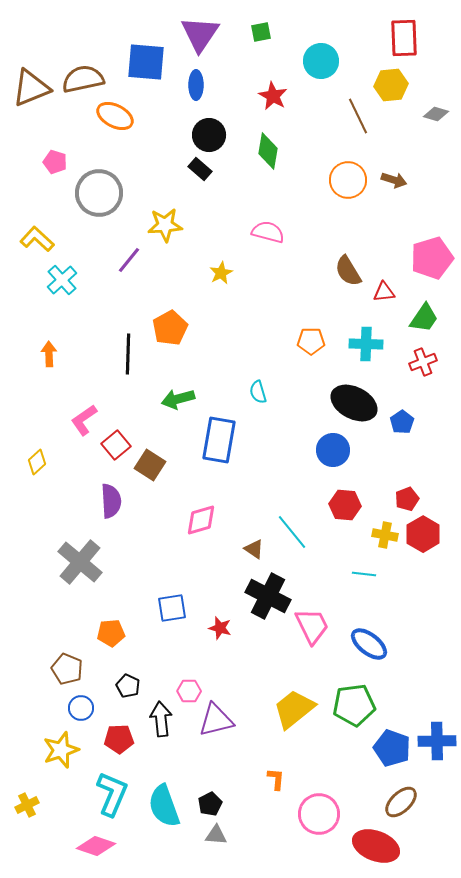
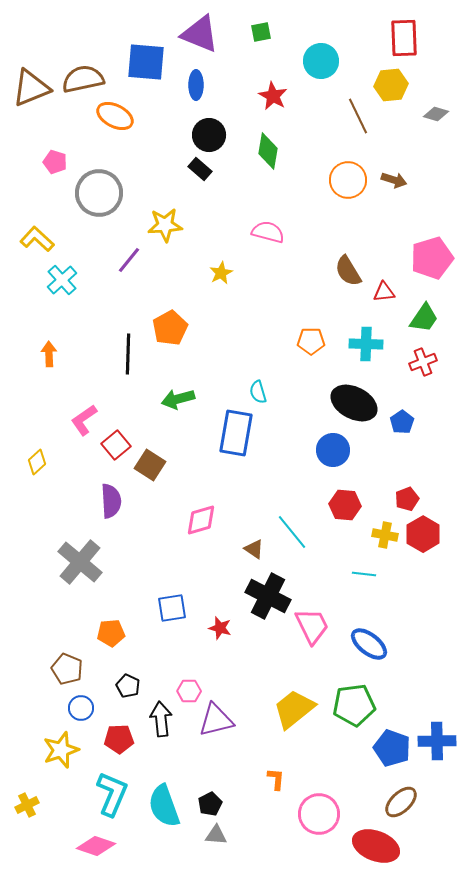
purple triangle at (200, 34): rotated 42 degrees counterclockwise
blue rectangle at (219, 440): moved 17 px right, 7 px up
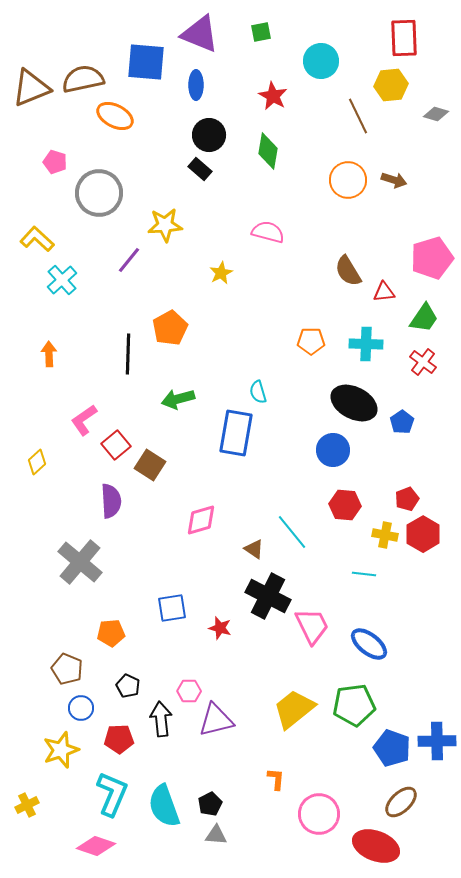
red cross at (423, 362): rotated 32 degrees counterclockwise
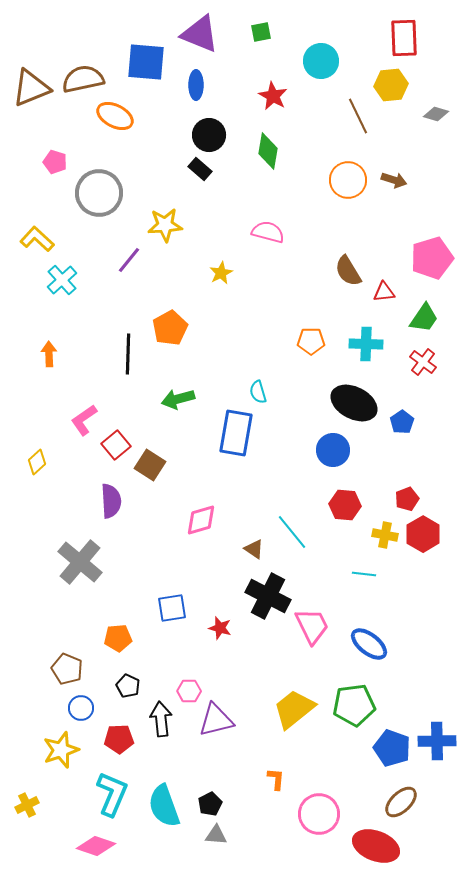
orange pentagon at (111, 633): moved 7 px right, 5 px down
